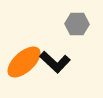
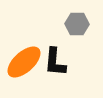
black L-shape: rotated 52 degrees clockwise
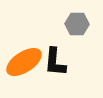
orange ellipse: rotated 9 degrees clockwise
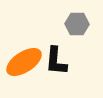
black L-shape: moved 1 px right, 1 px up
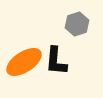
gray hexagon: rotated 20 degrees counterclockwise
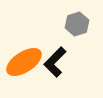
black L-shape: moved 1 px left, 1 px down; rotated 40 degrees clockwise
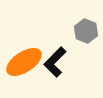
gray hexagon: moved 9 px right, 7 px down; rotated 20 degrees counterclockwise
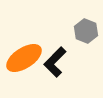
orange ellipse: moved 4 px up
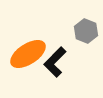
orange ellipse: moved 4 px right, 4 px up
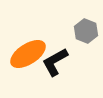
black L-shape: rotated 16 degrees clockwise
